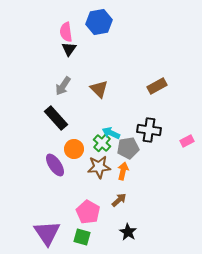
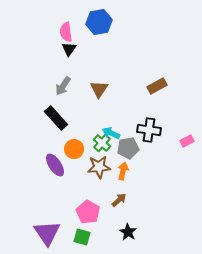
brown triangle: rotated 18 degrees clockwise
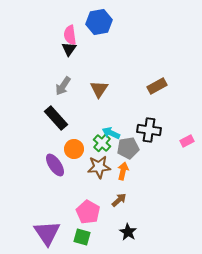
pink semicircle: moved 4 px right, 3 px down
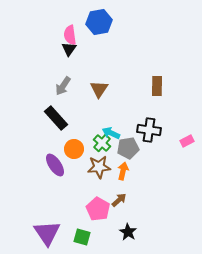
brown rectangle: rotated 60 degrees counterclockwise
pink pentagon: moved 10 px right, 3 px up
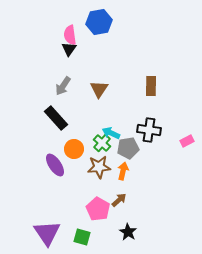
brown rectangle: moved 6 px left
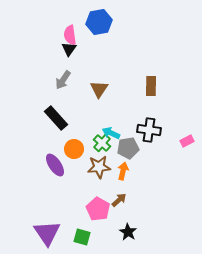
gray arrow: moved 6 px up
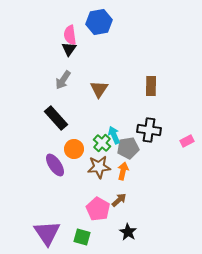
cyan arrow: moved 3 px right, 2 px down; rotated 42 degrees clockwise
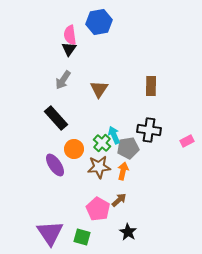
purple triangle: moved 3 px right
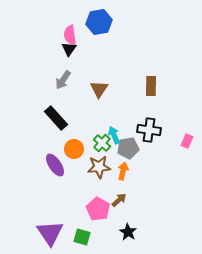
pink rectangle: rotated 40 degrees counterclockwise
